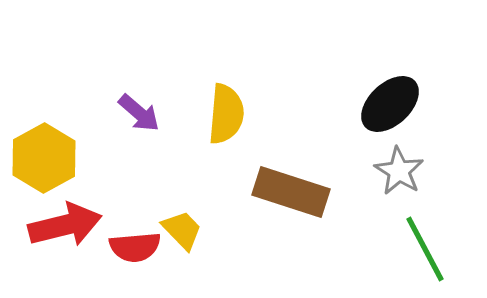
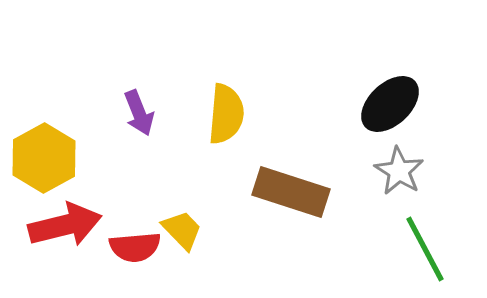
purple arrow: rotated 27 degrees clockwise
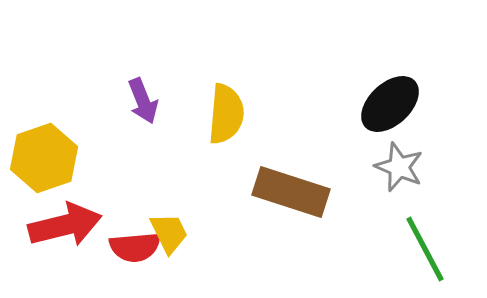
purple arrow: moved 4 px right, 12 px up
yellow hexagon: rotated 10 degrees clockwise
gray star: moved 4 px up; rotated 9 degrees counterclockwise
yellow trapezoid: moved 13 px left, 3 px down; rotated 18 degrees clockwise
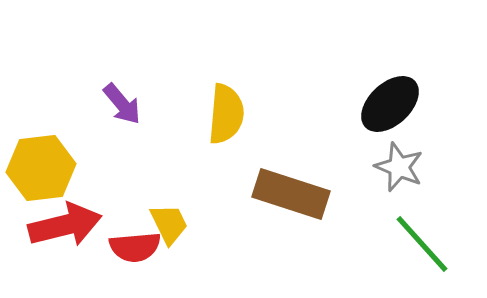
purple arrow: moved 21 px left, 3 px down; rotated 18 degrees counterclockwise
yellow hexagon: moved 3 px left, 10 px down; rotated 12 degrees clockwise
brown rectangle: moved 2 px down
yellow trapezoid: moved 9 px up
green line: moved 3 px left, 5 px up; rotated 14 degrees counterclockwise
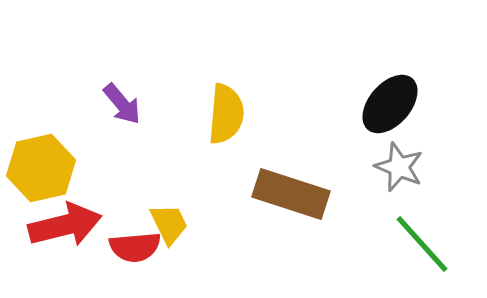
black ellipse: rotated 6 degrees counterclockwise
yellow hexagon: rotated 6 degrees counterclockwise
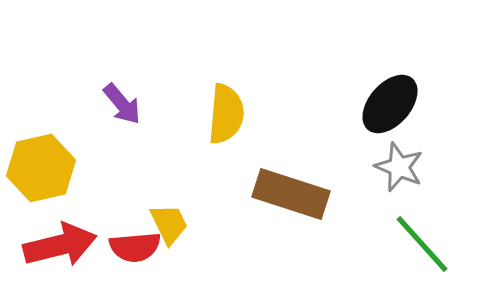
red arrow: moved 5 px left, 20 px down
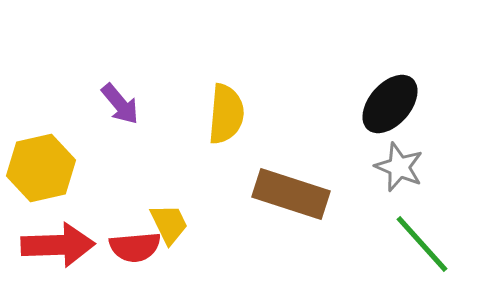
purple arrow: moved 2 px left
red arrow: moved 2 px left; rotated 12 degrees clockwise
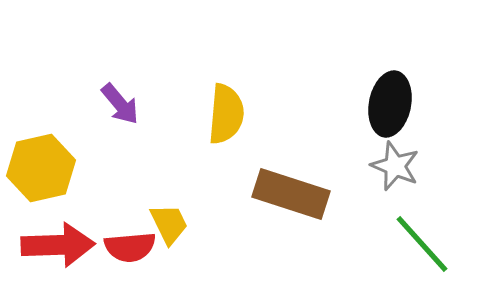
black ellipse: rotated 30 degrees counterclockwise
gray star: moved 4 px left, 1 px up
red semicircle: moved 5 px left
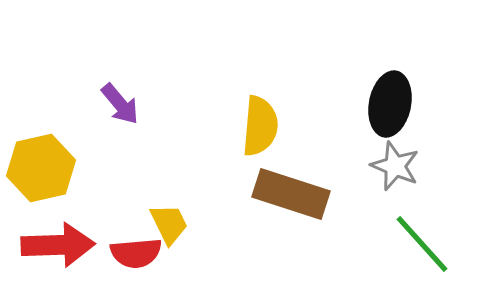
yellow semicircle: moved 34 px right, 12 px down
red semicircle: moved 6 px right, 6 px down
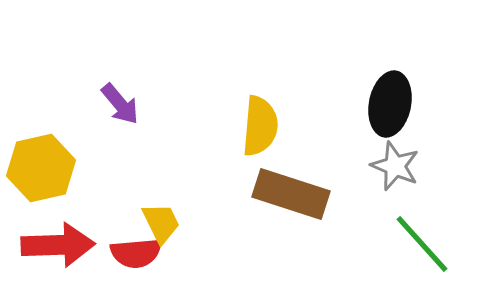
yellow trapezoid: moved 8 px left, 1 px up
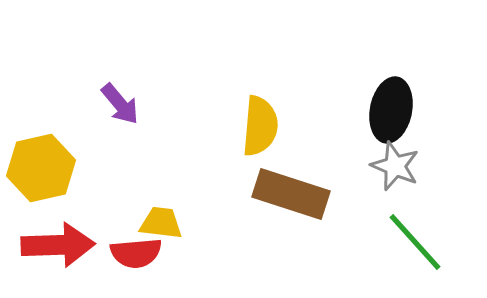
black ellipse: moved 1 px right, 6 px down
yellow trapezoid: rotated 57 degrees counterclockwise
green line: moved 7 px left, 2 px up
